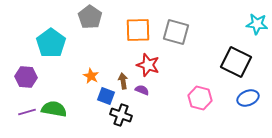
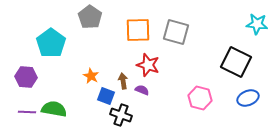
purple line: rotated 18 degrees clockwise
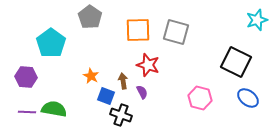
cyan star: moved 4 px up; rotated 25 degrees counterclockwise
purple semicircle: moved 2 px down; rotated 40 degrees clockwise
blue ellipse: rotated 60 degrees clockwise
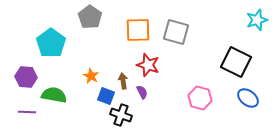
green semicircle: moved 14 px up
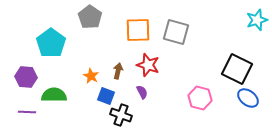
black square: moved 1 px right, 7 px down
brown arrow: moved 5 px left, 10 px up; rotated 21 degrees clockwise
green semicircle: rotated 10 degrees counterclockwise
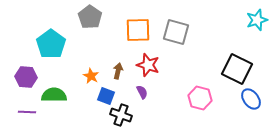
cyan pentagon: moved 1 px down
blue ellipse: moved 3 px right, 1 px down; rotated 15 degrees clockwise
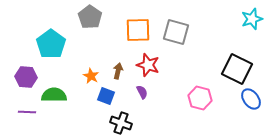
cyan star: moved 5 px left, 1 px up
black cross: moved 8 px down
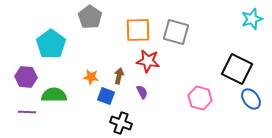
red star: moved 4 px up; rotated 10 degrees counterclockwise
brown arrow: moved 1 px right, 5 px down
orange star: moved 1 px down; rotated 21 degrees counterclockwise
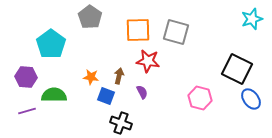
purple line: moved 1 px up; rotated 18 degrees counterclockwise
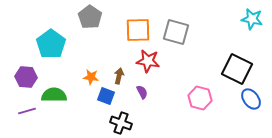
cyan star: rotated 30 degrees clockwise
